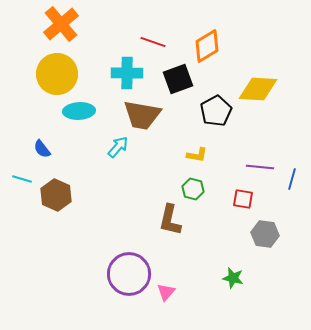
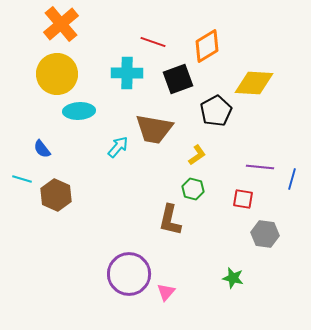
yellow diamond: moved 4 px left, 6 px up
brown trapezoid: moved 12 px right, 14 px down
yellow L-shape: rotated 45 degrees counterclockwise
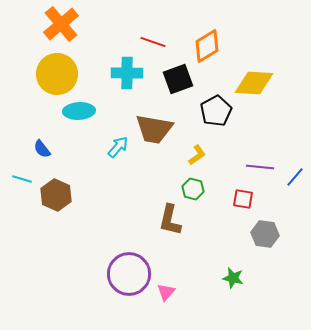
blue line: moved 3 px right, 2 px up; rotated 25 degrees clockwise
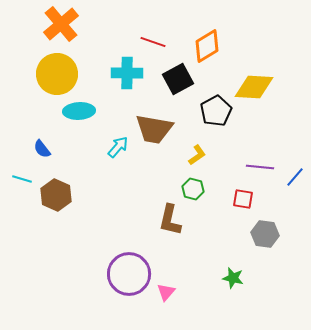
black square: rotated 8 degrees counterclockwise
yellow diamond: moved 4 px down
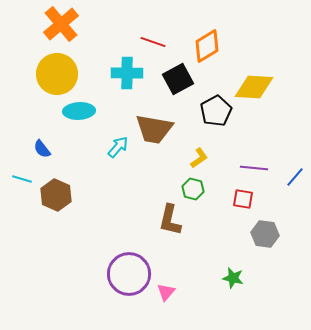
yellow L-shape: moved 2 px right, 3 px down
purple line: moved 6 px left, 1 px down
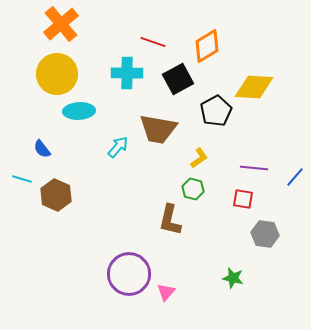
brown trapezoid: moved 4 px right
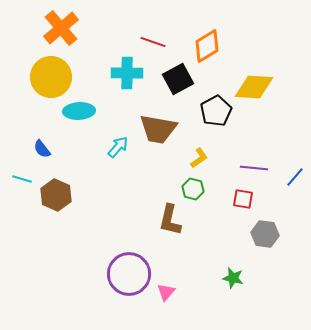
orange cross: moved 4 px down
yellow circle: moved 6 px left, 3 px down
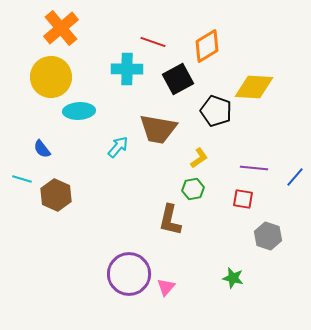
cyan cross: moved 4 px up
black pentagon: rotated 24 degrees counterclockwise
green hexagon: rotated 25 degrees counterclockwise
gray hexagon: moved 3 px right, 2 px down; rotated 12 degrees clockwise
pink triangle: moved 5 px up
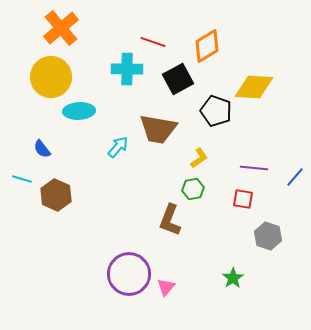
brown L-shape: rotated 8 degrees clockwise
green star: rotated 25 degrees clockwise
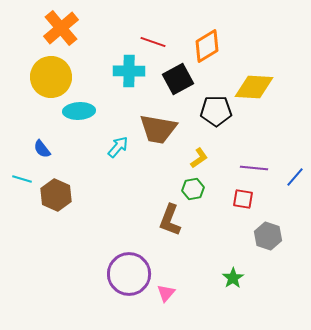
cyan cross: moved 2 px right, 2 px down
black pentagon: rotated 20 degrees counterclockwise
pink triangle: moved 6 px down
